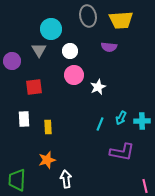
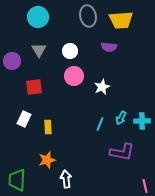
cyan circle: moved 13 px left, 12 px up
pink circle: moved 1 px down
white star: moved 4 px right
white rectangle: rotated 28 degrees clockwise
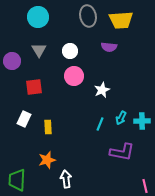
white star: moved 3 px down
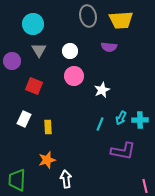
cyan circle: moved 5 px left, 7 px down
red square: moved 1 px up; rotated 30 degrees clockwise
cyan cross: moved 2 px left, 1 px up
purple L-shape: moved 1 px right, 1 px up
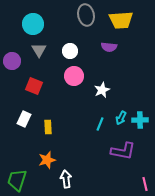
gray ellipse: moved 2 px left, 1 px up
green trapezoid: rotated 15 degrees clockwise
pink line: moved 2 px up
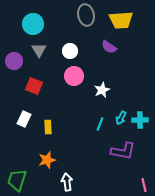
purple semicircle: rotated 28 degrees clockwise
purple circle: moved 2 px right
white arrow: moved 1 px right, 3 px down
pink line: moved 1 px left, 1 px down
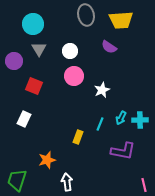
gray triangle: moved 1 px up
yellow rectangle: moved 30 px right, 10 px down; rotated 24 degrees clockwise
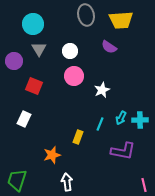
orange star: moved 5 px right, 5 px up
